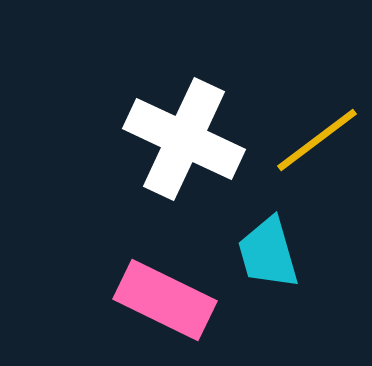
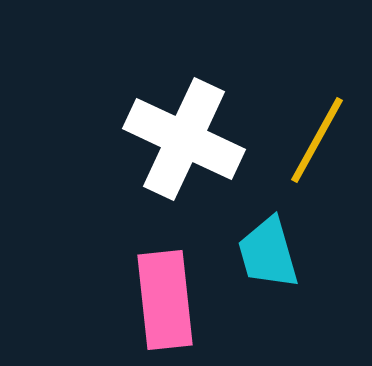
yellow line: rotated 24 degrees counterclockwise
pink rectangle: rotated 58 degrees clockwise
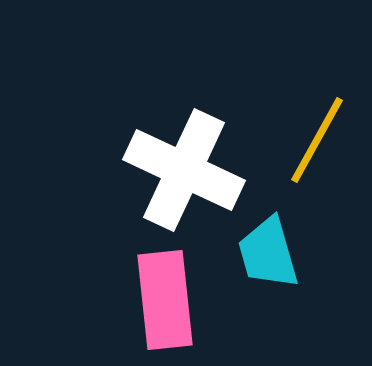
white cross: moved 31 px down
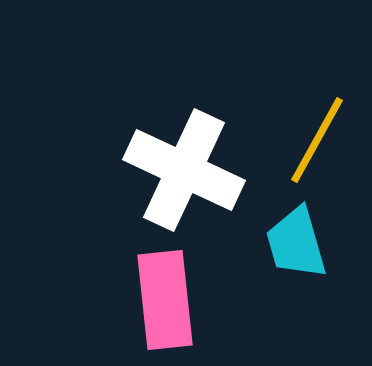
cyan trapezoid: moved 28 px right, 10 px up
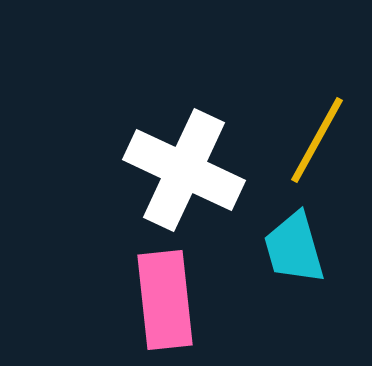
cyan trapezoid: moved 2 px left, 5 px down
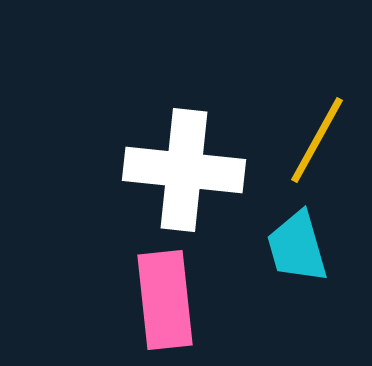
white cross: rotated 19 degrees counterclockwise
cyan trapezoid: moved 3 px right, 1 px up
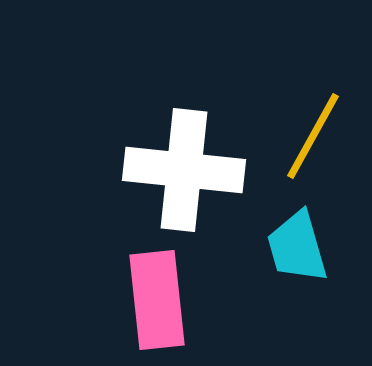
yellow line: moved 4 px left, 4 px up
pink rectangle: moved 8 px left
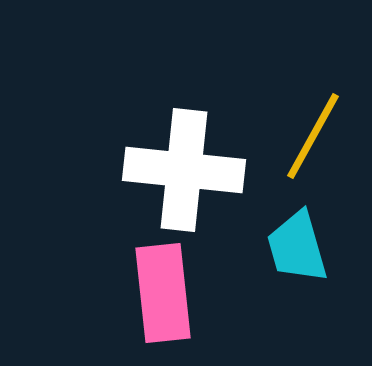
pink rectangle: moved 6 px right, 7 px up
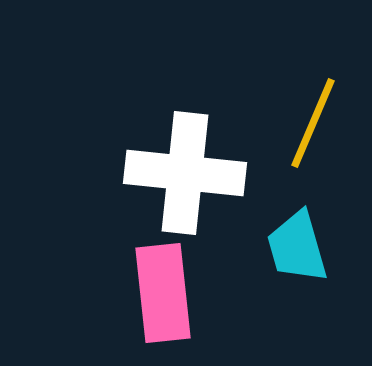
yellow line: moved 13 px up; rotated 6 degrees counterclockwise
white cross: moved 1 px right, 3 px down
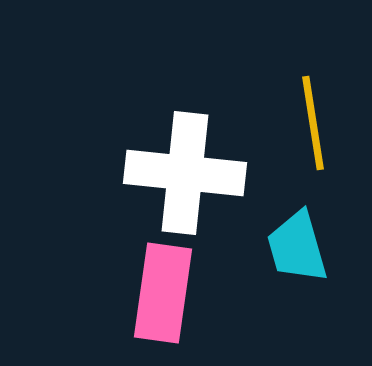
yellow line: rotated 32 degrees counterclockwise
pink rectangle: rotated 14 degrees clockwise
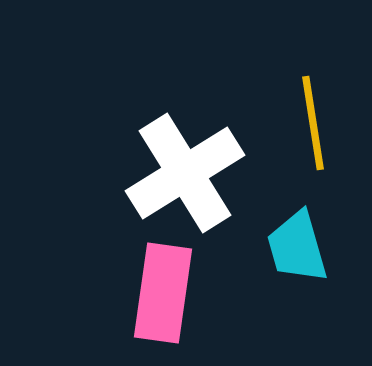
white cross: rotated 38 degrees counterclockwise
